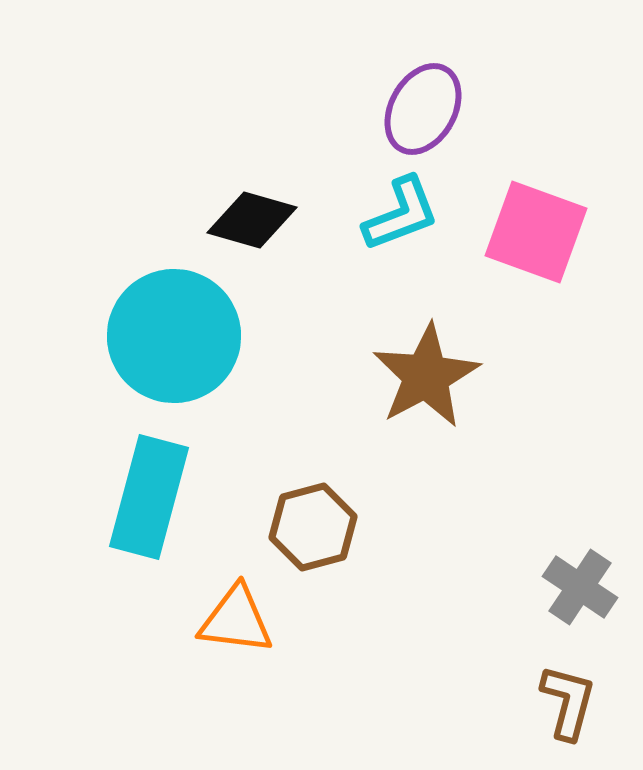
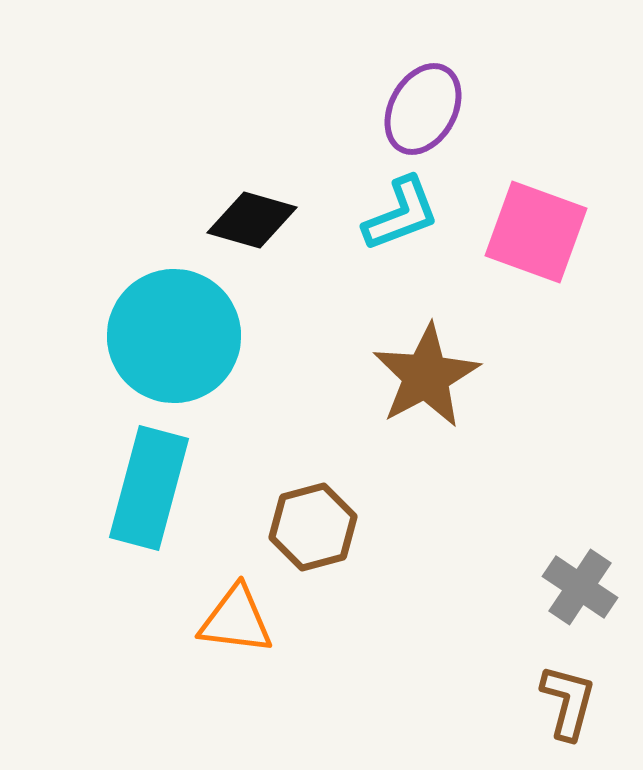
cyan rectangle: moved 9 px up
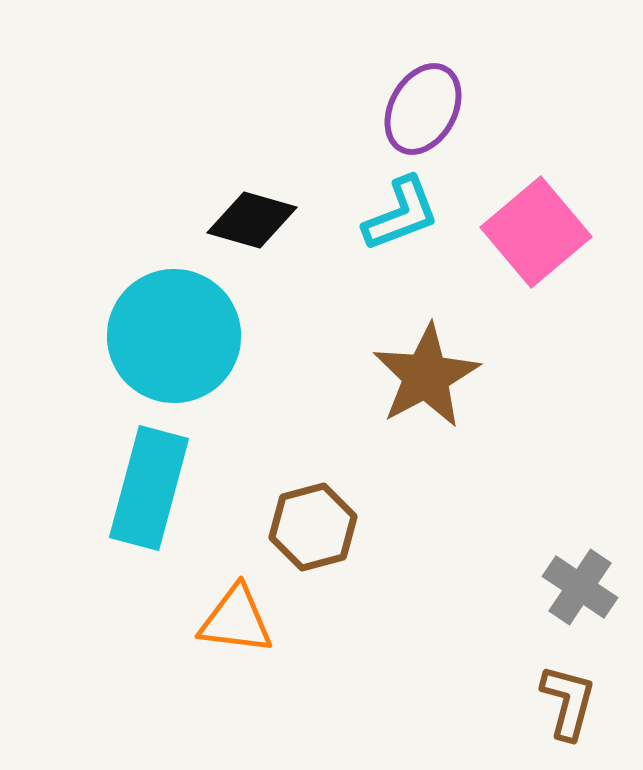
pink square: rotated 30 degrees clockwise
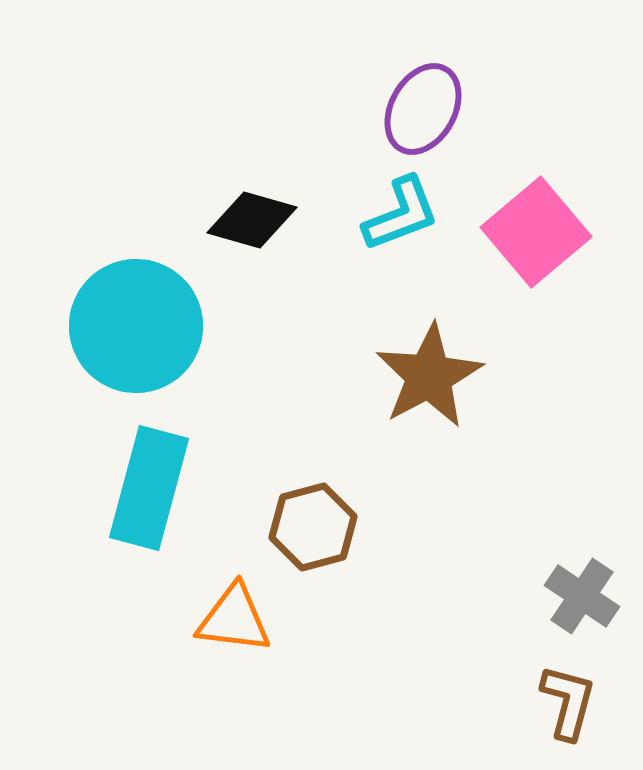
cyan circle: moved 38 px left, 10 px up
brown star: moved 3 px right
gray cross: moved 2 px right, 9 px down
orange triangle: moved 2 px left, 1 px up
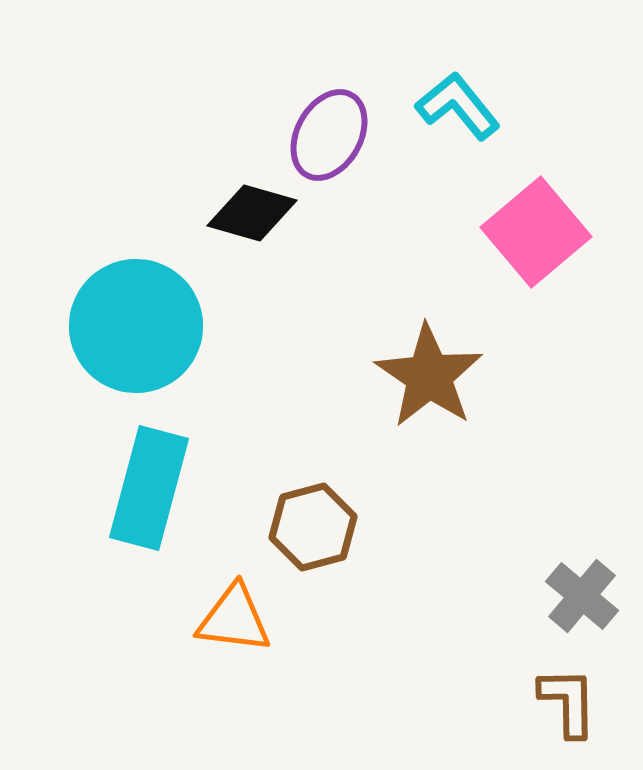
purple ellipse: moved 94 px left, 26 px down
cyan L-shape: moved 57 px right, 108 px up; rotated 108 degrees counterclockwise
black diamond: moved 7 px up
brown star: rotated 10 degrees counterclockwise
gray cross: rotated 6 degrees clockwise
brown L-shape: rotated 16 degrees counterclockwise
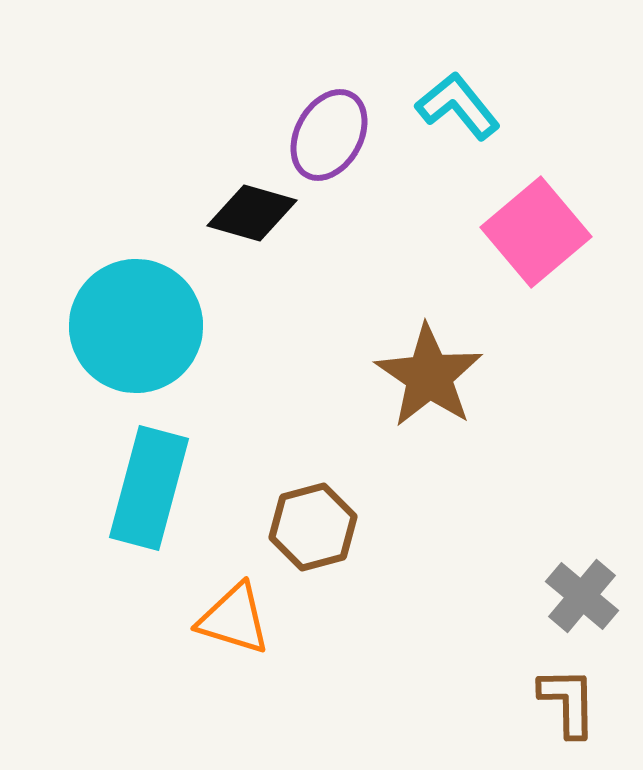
orange triangle: rotated 10 degrees clockwise
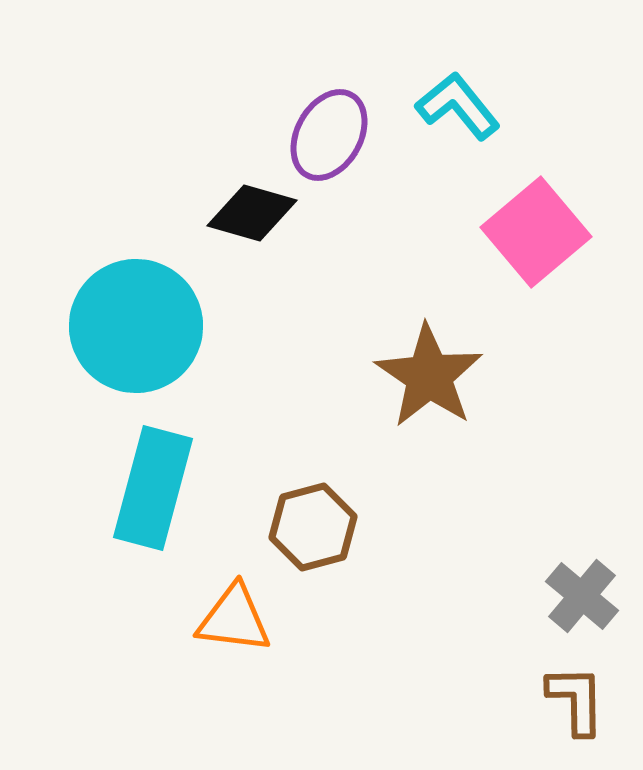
cyan rectangle: moved 4 px right
orange triangle: rotated 10 degrees counterclockwise
brown L-shape: moved 8 px right, 2 px up
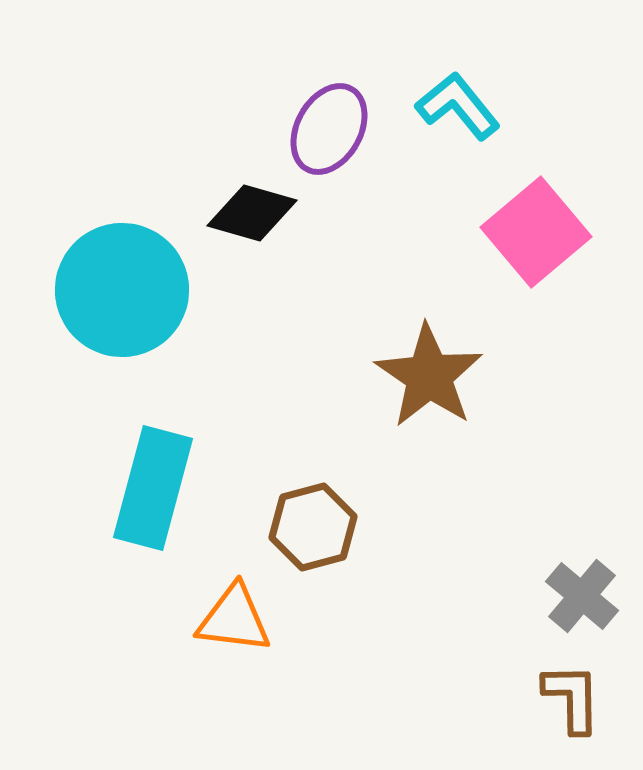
purple ellipse: moved 6 px up
cyan circle: moved 14 px left, 36 px up
brown L-shape: moved 4 px left, 2 px up
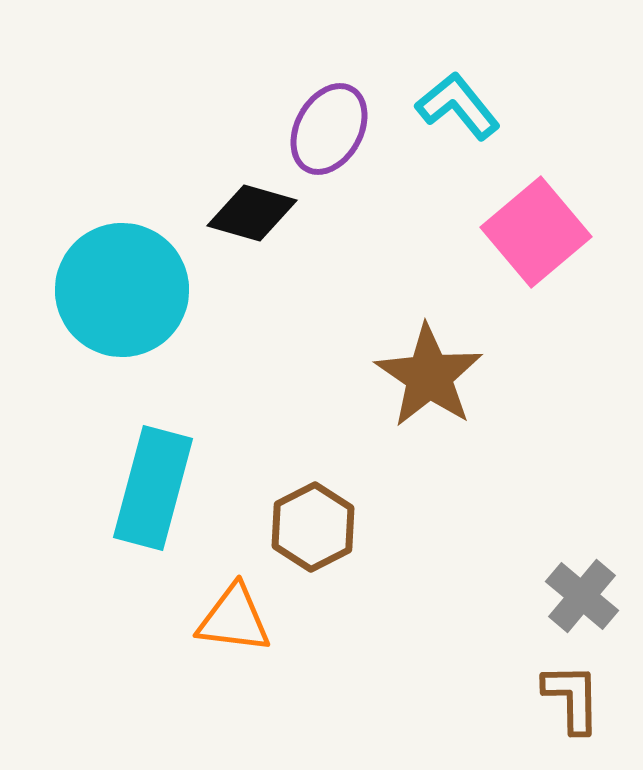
brown hexagon: rotated 12 degrees counterclockwise
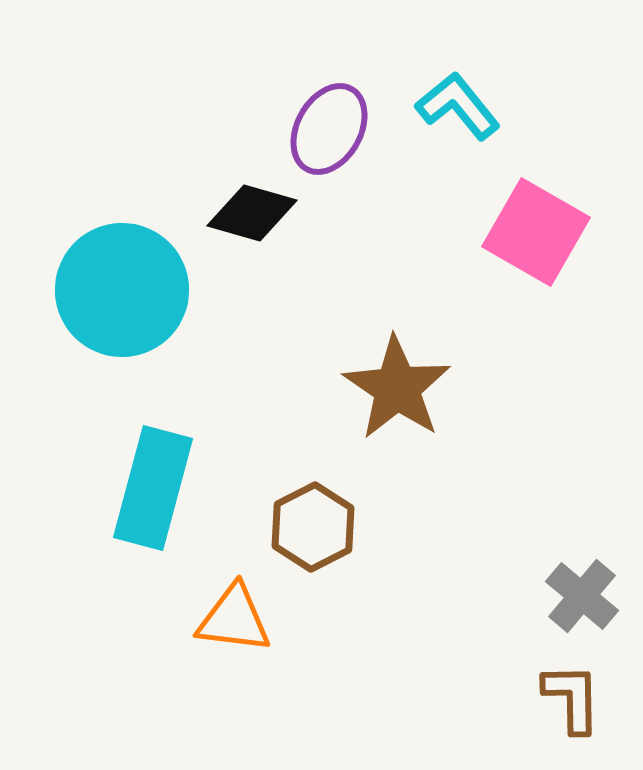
pink square: rotated 20 degrees counterclockwise
brown star: moved 32 px left, 12 px down
